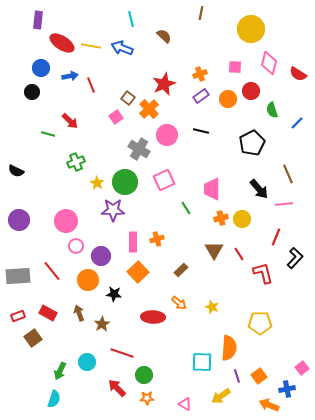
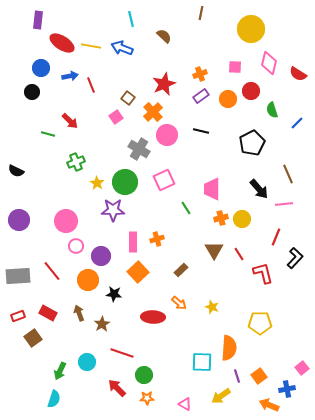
orange cross at (149, 109): moved 4 px right, 3 px down
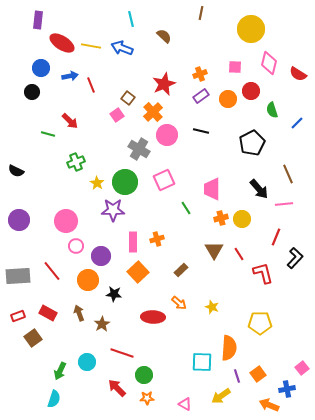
pink square at (116, 117): moved 1 px right, 2 px up
orange square at (259, 376): moved 1 px left, 2 px up
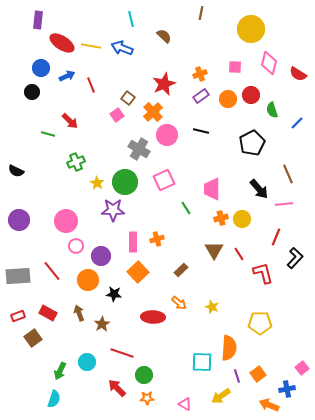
blue arrow at (70, 76): moved 3 px left; rotated 14 degrees counterclockwise
red circle at (251, 91): moved 4 px down
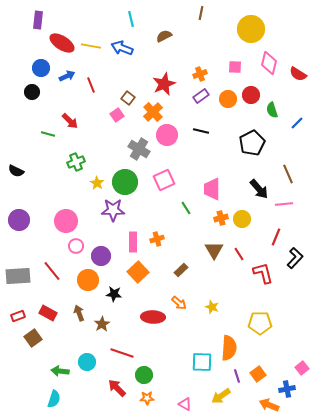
brown semicircle at (164, 36): rotated 70 degrees counterclockwise
green arrow at (60, 371): rotated 72 degrees clockwise
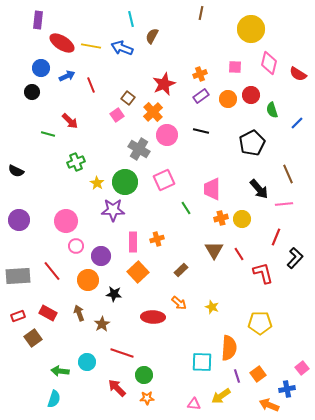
brown semicircle at (164, 36): moved 12 px left; rotated 35 degrees counterclockwise
pink triangle at (185, 404): moved 9 px right; rotated 24 degrees counterclockwise
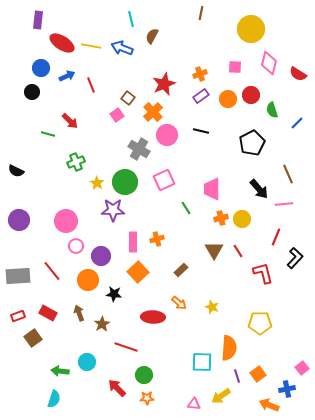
red line at (239, 254): moved 1 px left, 3 px up
red line at (122, 353): moved 4 px right, 6 px up
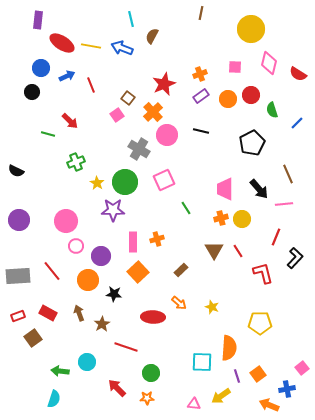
pink trapezoid at (212, 189): moved 13 px right
green circle at (144, 375): moved 7 px right, 2 px up
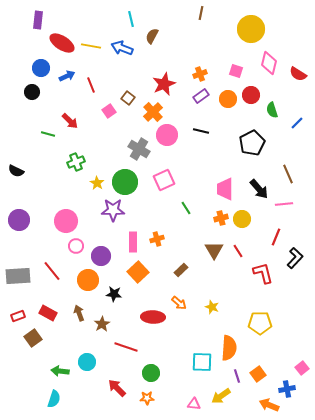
pink square at (235, 67): moved 1 px right, 4 px down; rotated 16 degrees clockwise
pink square at (117, 115): moved 8 px left, 4 px up
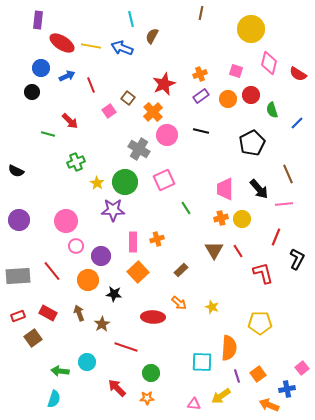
black L-shape at (295, 258): moved 2 px right, 1 px down; rotated 15 degrees counterclockwise
